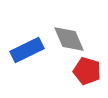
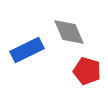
gray diamond: moved 7 px up
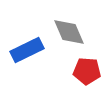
red pentagon: rotated 12 degrees counterclockwise
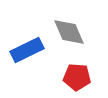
red pentagon: moved 10 px left, 6 px down
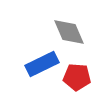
blue rectangle: moved 15 px right, 14 px down
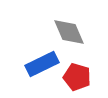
red pentagon: rotated 12 degrees clockwise
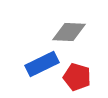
gray diamond: rotated 64 degrees counterclockwise
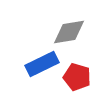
gray diamond: rotated 12 degrees counterclockwise
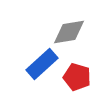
blue rectangle: rotated 16 degrees counterclockwise
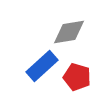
blue rectangle: moved 2 px down
